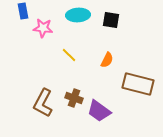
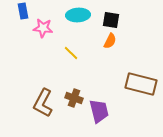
yellow line: moved 2 px right, 2 px up
orange semicircle: moved 3 px right, 19 px up
brown rectangle: moved 3 px right
purple trapezoid: rotated 140 degrees counterclockwise
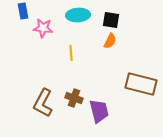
yellow line: rotated 42 degrees clockwise
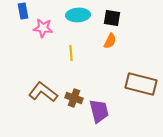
black square: moved 1 px right, 2 px up
brown L-shape: moved 11 px up; rotated 100 degrees clockwise
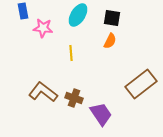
cyan ellipse: rotated 55 degrees counterclockwise
brown rectangle: rotated 52 degrees counterclockwise
purple trapezoid: moved 2 px right, 3 px down; rotated 20 degrees counterclockwise
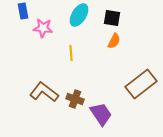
cyan ellipse: moved 1 px right
orange semicircle: moved 4 px right
brown L-shape: moved 1 px right
brown cross: moved 1 px right, 1 px down
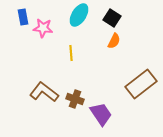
blue rectangle: moved 6 px down
black square: rotated 24 degrees clockwise
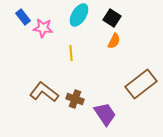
blue rectangle: rotated 28 degrees counterclockwise
purple trapezoid: moved 4 px right
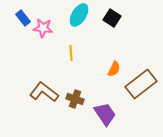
blue rectangle: moved 1 px down
orange semicircle: moved 28 px down
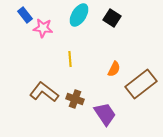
blue rectangle: moved 2 px right, 3 px up
yellow line: moved 1 px left, 6 px down
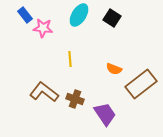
orange semicircle: rotated 84 degrees clockwise
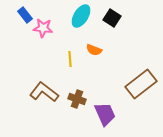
cyan ellipse: moved 2 px right, 1 px down
orange semicircle: moved 20 px left, 19 px up
brown cross: moved 2 px right
purple trapezoid: rotated 10 degrees clockwise
